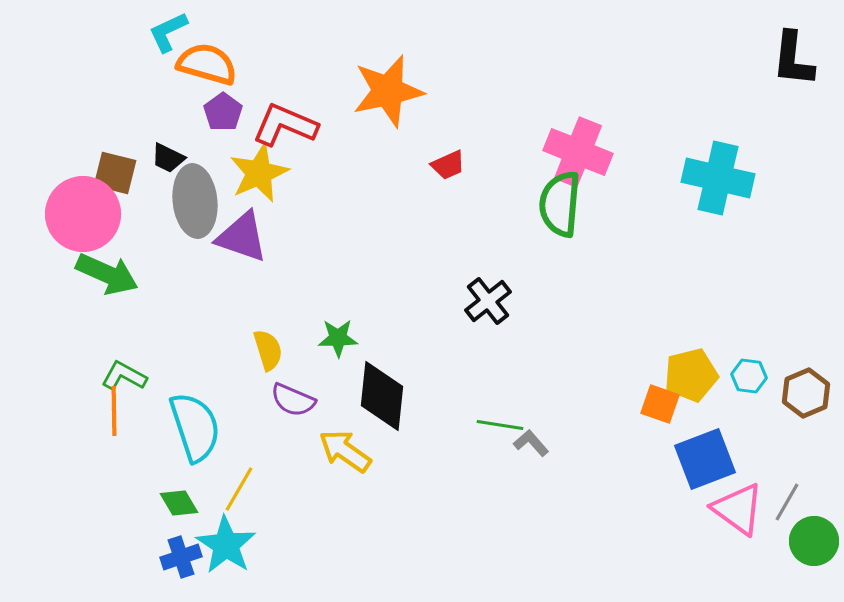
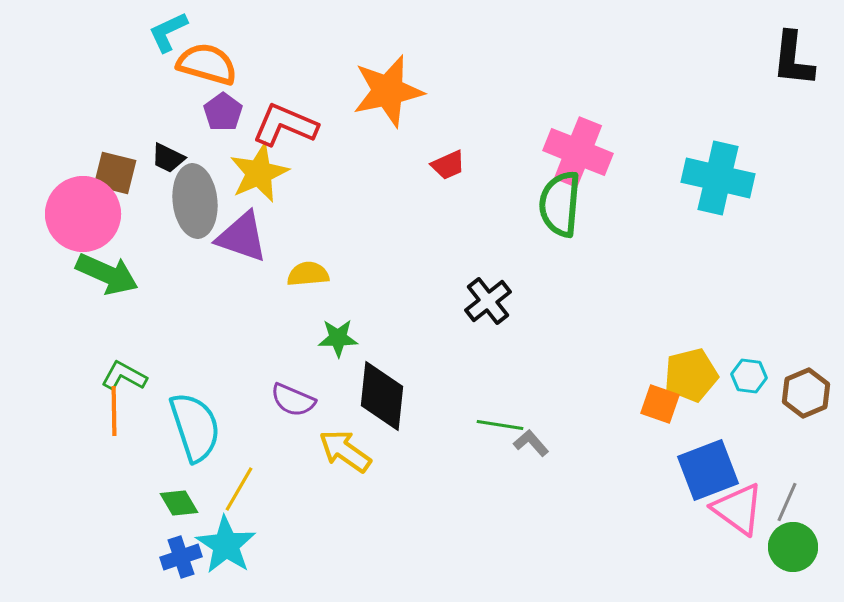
yellow semicircle: moved 40 px right, 76 px up; rotated 78 degrees counterclockwise
blue square: moved 3 px right, 11 px down
gray line: rotated 6 degrees counterclockwise
green circle: moved 21 px left, 6 px down
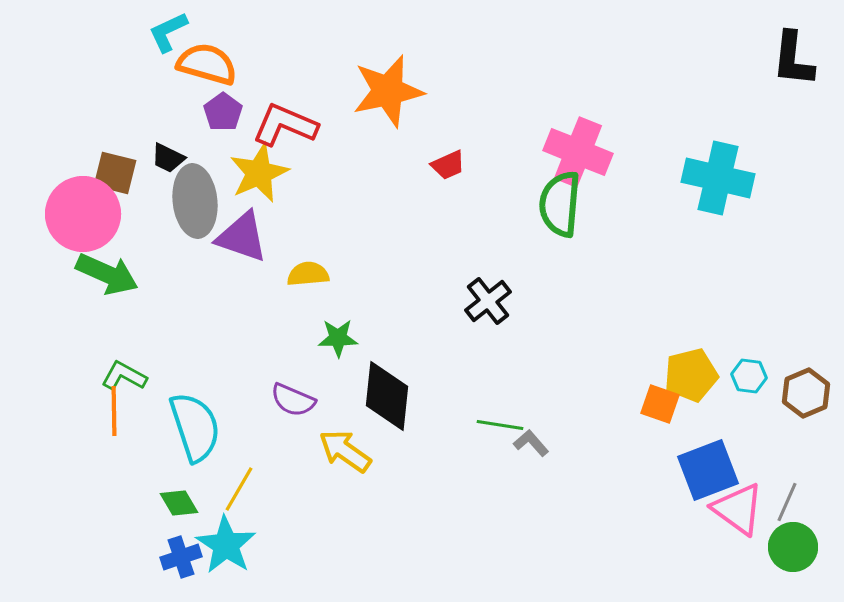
black diamond: moved 5 px right
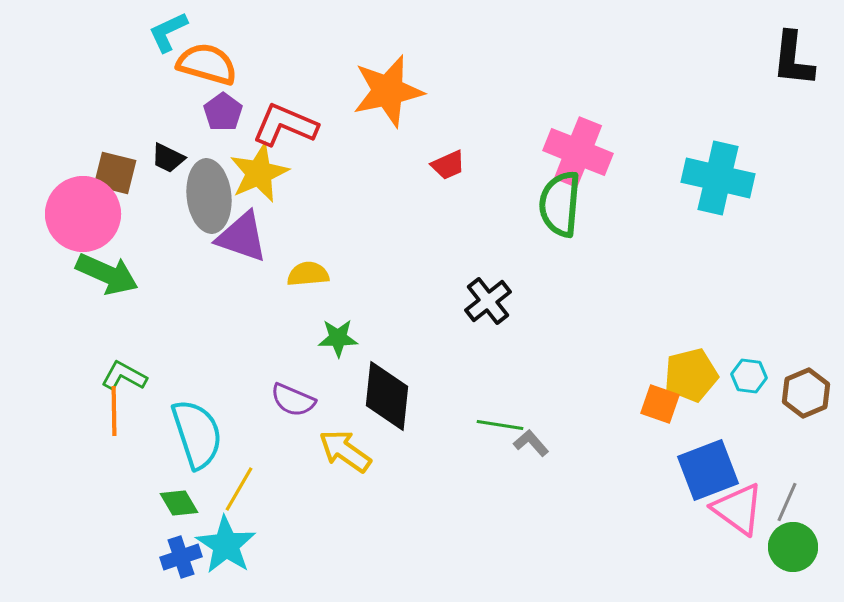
gray ellipse: moved 14 px right, 5 px up
cyan semicircle: moved 2 px right, 7 px down
